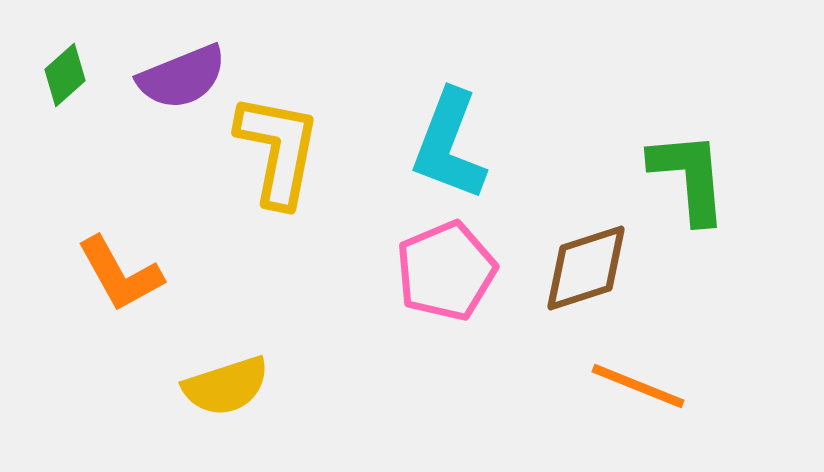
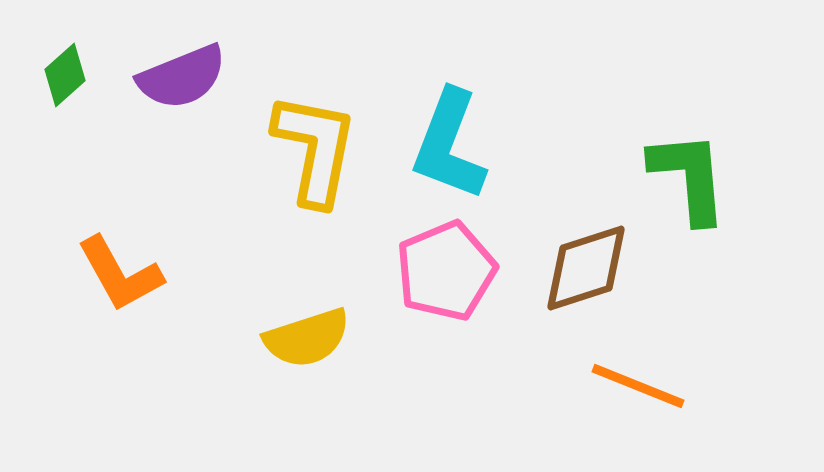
yellow L-shape: moved 37 px right, 1 px up
yellow semicircle: moved 81 px right, 48 px up
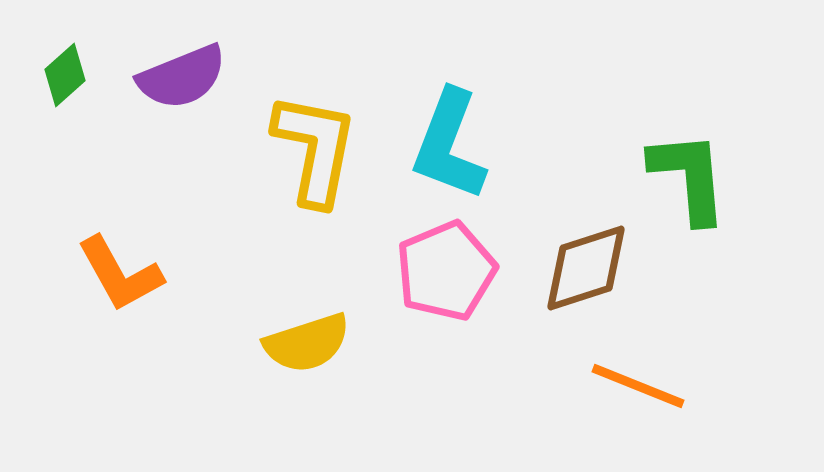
yellow semicircle: moved 5 px down
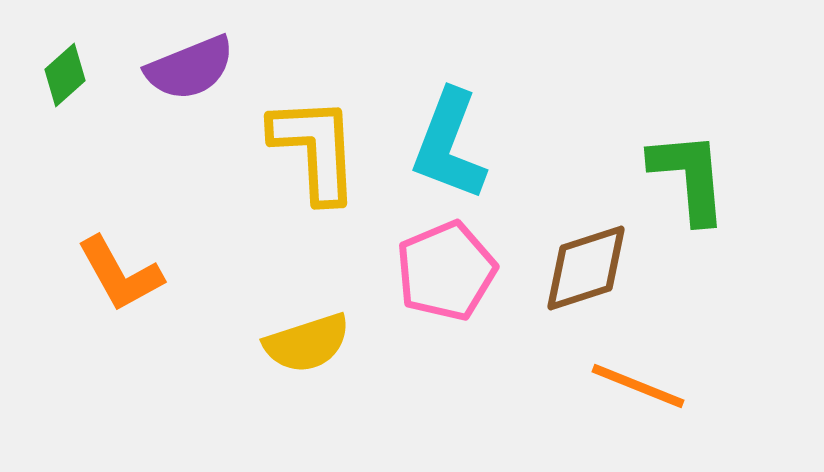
purple semicircle: moved 8 px right, 9 px up
yellow L-shape: rotated 14 degrees counterclockwise
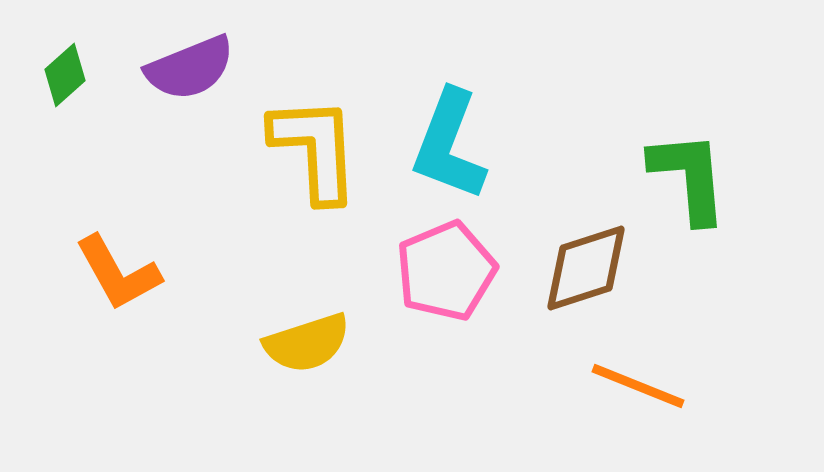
orange L-shape: moved 2 px left, 1 px up
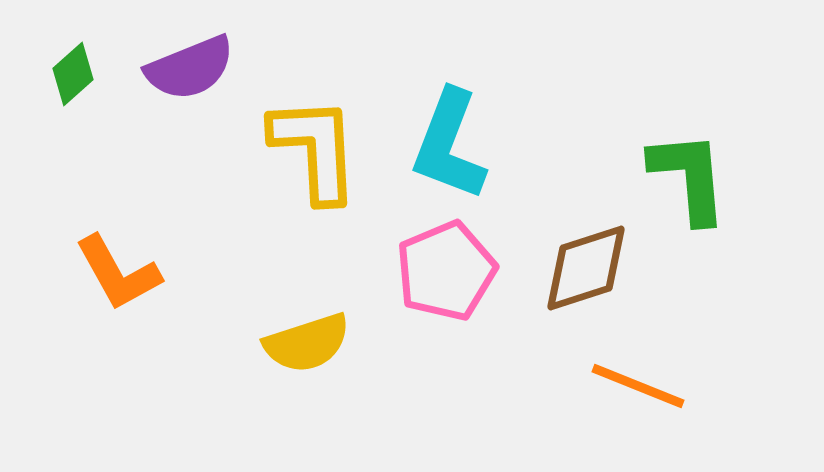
green diamond: moved 8 px right, 1 px up
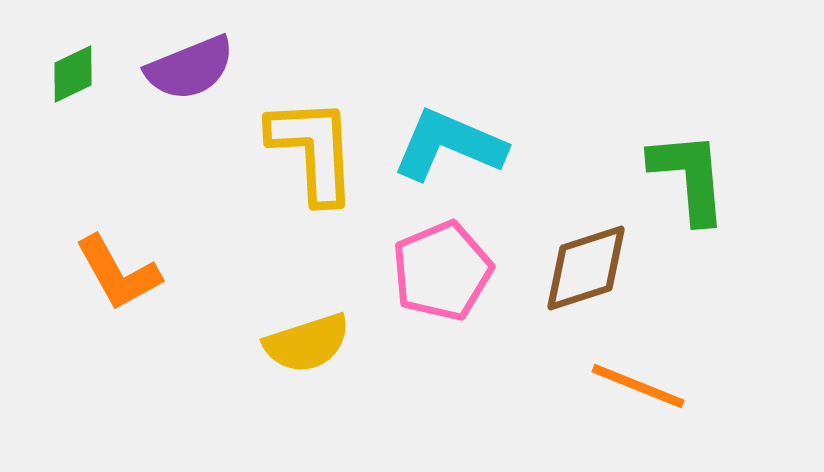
green diamond: rotated 16 degrees clockwise
cyan L-shape: rotated 92 degrees clockwise
yellow L-shape: moved 2 px left, 1 px down
pink pentagon: moved 4 px left
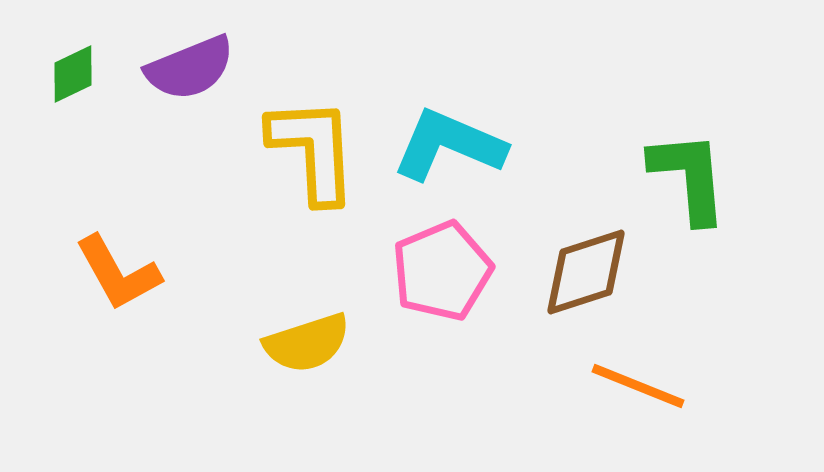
brown diamond: moved 4 px down
